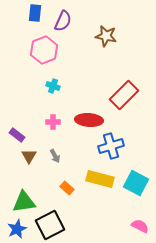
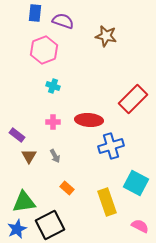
purple semicircle: rotated 95 degrees counterclockwise
red rectangle: moved 9 px right, 4 px down
yellow rectangle: moved 7 px right, 23 px down; rotated 56 degrees clockwise
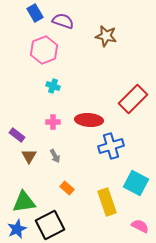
blue rectangle: rotated 36 degrees counterclockwise
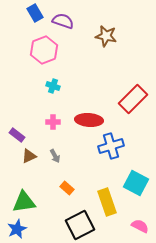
brown triangle: rotated 35 degrees clockwise
black square: moved 30 px right
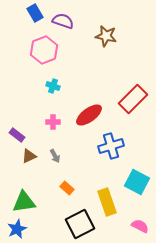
red ellipse: moved 5 px up; rotated 40 degrees counterclockwise
cyan square: moved 1 px right, 1 px up
black square: moved 1 px up
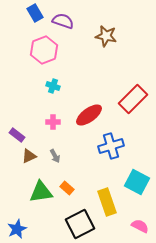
green triangle: moved 17 px right, 10 px up
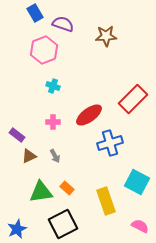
purple semicircle: moved 3 px down
brown star: rotated 15 degrees counterclockwise
blue cross: moved 1 px left, 3 px up
yellow rectangle: moved 1 px left, 1 px up
black square: moved 17 px left
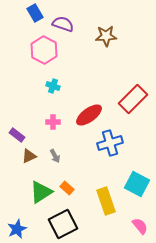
pink hexagon: rotated 12 degrees counterclockwise
cyan square: moved 2 px down
green triangle: rotated 25 degrees counterclockwise
pink semicircle: rotated 24 degrees clockwise
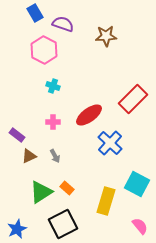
blue cross: rotated 30 degrees counterclockwise
yellow rectangle: rotated 36 degrees clockwise
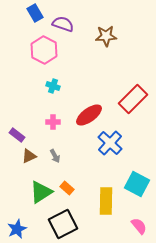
yellow rectangle: rotated 16 degrees counterclockwise
pink semicircle: moved 1 px left
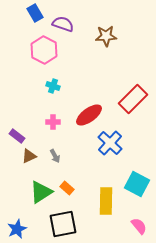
purple rectangle: moved 1 px down
black square: rotated 16 degrees clockwise
